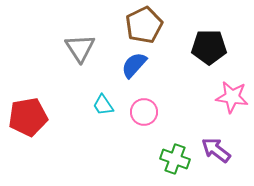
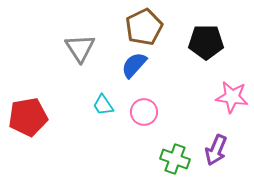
brown pentagon: moved 2 px down
black pentagon: moved 3 px left, 5 px up
purple arrow: rotated 104 degrees counterclockwise
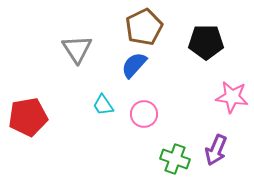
gray triangle: moved 3 px left, 1 px down
pink circle: moved 2 px down
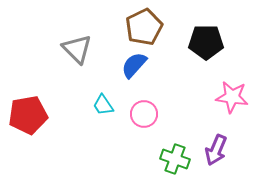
gray triangle: rotated 12 degrees counterclockwise
red pentagon: moved 2 px up
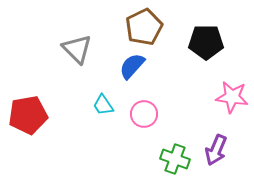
blue semicircle: moved 2 px left, 1 px down
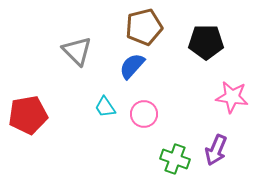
brown pentagon: rotated 12 degrees clockwise
gray triangle: moved 2 px down
cyan trapezoid: moved 2 px right, 2 px down
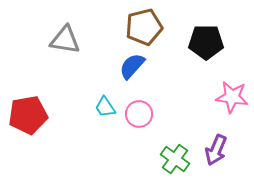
gray triangle: moved 12 px left, 11 px up; rotated 36 degrees counterclockwise
pink circle: moved 5 px left
green cross: rotated 16 degrees clockwise
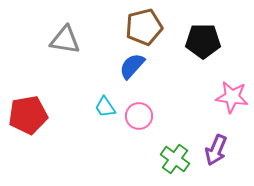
black pentagon: moved 3 px left, 1 px up
pink circle: moved 2 px down
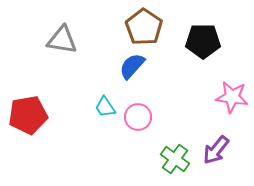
brown pentagon: rotated 24 degrees counterclockwise
gray triangle: moved 3 px left
pink circle: moved 1 px left, 1 px down
purple arrow: rotated 16 degrees clockwise
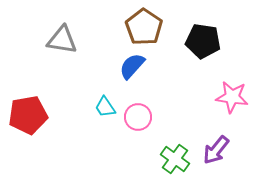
black pentagon: rotated 8 degrees clockwise
